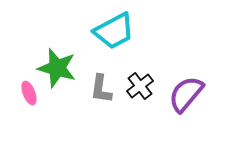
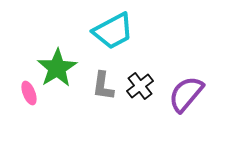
cyan trapezoid: moved 1 px left
green star: rotated 24 degrees clockwise
gray L-shape: moved 2 px right, 3 px up
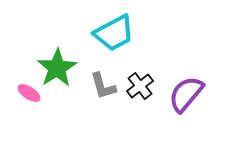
cyan trapezoid: moved 1 px right, 2 px down
gray L-shape: rotated 24 degrees counterclockwise
pink ellipse: rotated 35 degrees counterclockwise
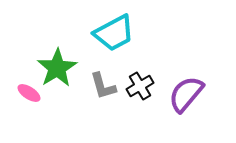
black cross: rotated 8 degrees clockwise
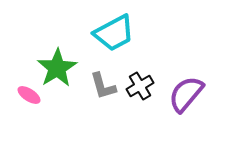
pink ellipse: moved 2 px down
